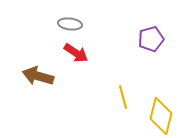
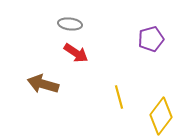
brown arrow: moved 5 px right, 8 px down
yellow line: moved 4 px left
yellow diamond: rotated 24 degrees clockwise
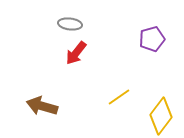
purple pentagon: moved 1 px right
red arrow: rotated 95 degrees clockwise
brown arrow: moved 1 px left, 22 px down
yellow line: rotated 70 degrees clockwise
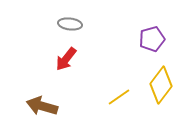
red arrow: moved 10 px left, 6 px down
yellow diamond: moved 31 px up
